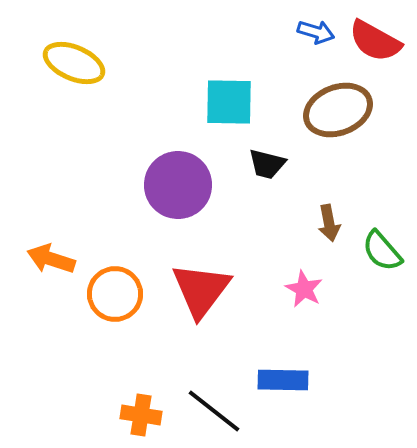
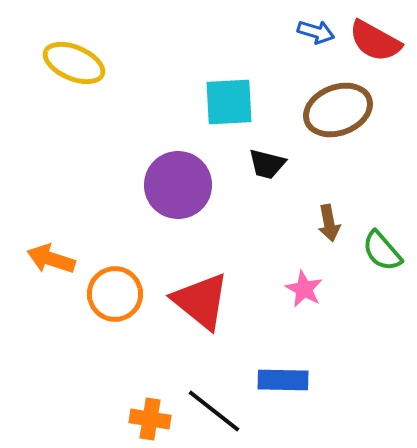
cyan square: rotated 4 degrees counterclockwise
red triangle: moved 11 px down; rotated 28 degrees counterclockwise
orange cross: moved 9 px right, 4 px down
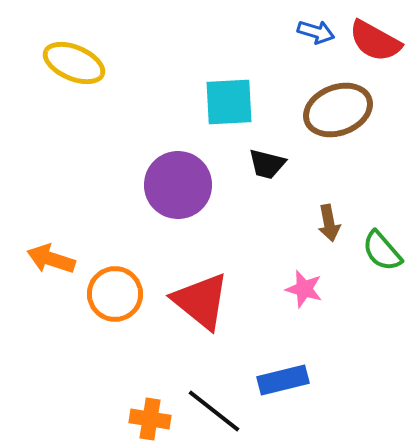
pink star: rotated 12 degrees counterclockwise
blue rectangle: rotated 15 degrees counterclockwise
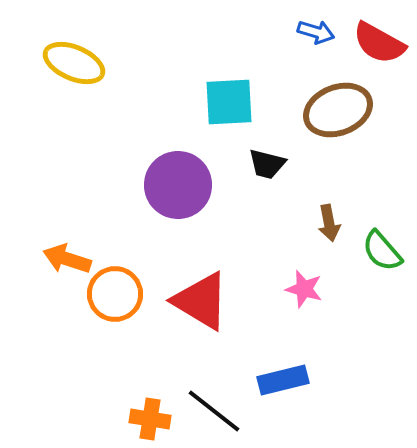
red semicircle: moved 4 px right, 2 px down
orange arrow: moved 16 px right
red triangle: rotated 8 degrees counterclockwise
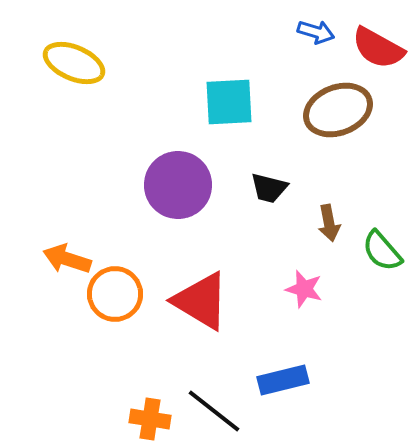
red semicircle: moved 1 px left, 5 px down
black trapezoid: moved 2 px right, 24 px down
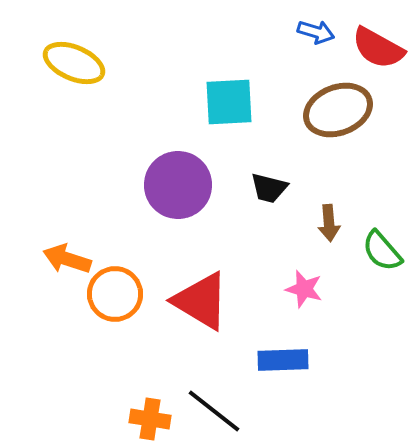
brown arrow: rotated 6 degrees clockwise
blue rectangle: moved 20 px up; rotated 12 degrees clockwise
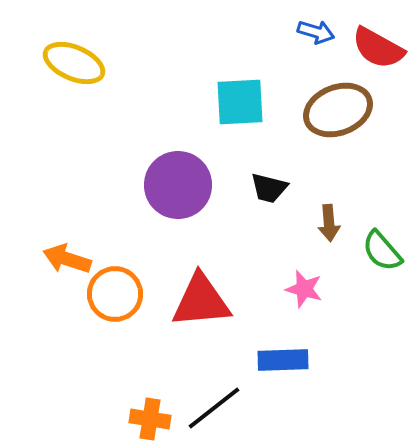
cyan square: moved 11 px right
red triangle: rotated 36 degrees counterclockwise
black line: moved 3 px up; rotated 76 degrees counterclockwise
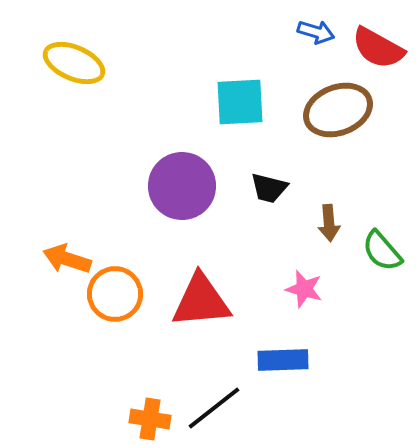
purple circle: moved 4 px right, 1 px down
